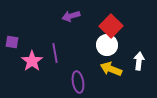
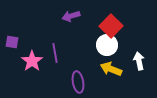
white arrow: rotated 18 degrees counterclockwise
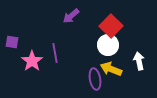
purple arrow: rotated 24 degrees counterclockwise
white circle: moved 1 px right
purple ellipse: moved 17 px right, 3 px up
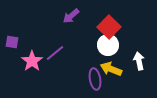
red square: moved 2 px left, 1 px down
purple line: rotated 60 degrees clockwise
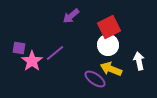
red square: rotated 20 degrees clockwise
purple square: moved 7 px right, 6 px down
purple ellipse: rotated 45 degrees counterclockwise
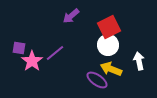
purple ellipse: moved 2 px right, 1 px down
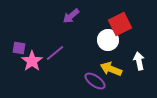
red square: moved 11 px right, 3 px up
white circle: moved 5 px up
purple ellipse: moved 2 px left, 1 px down
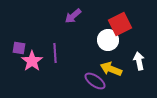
purple arrow: moved 2 px right
purple line: rotated 54 degrees counterclockwise
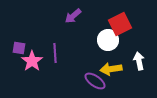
yellow arrow: rotated 30 degrees counterclockwise
